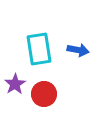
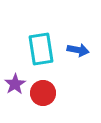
cyan rectangle: moved 2 px right
red circle: moved 1 px left, 1 px up
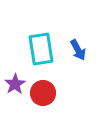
blue arrow: rotated 50 degrees clockwise
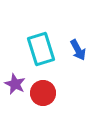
cyan rectangle: rotated 8 degrees counterclockwise
purple star: rotated 15 degrees counterclockwise
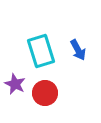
cyan rectangle: moved 2 px down
red circle: moved 2 px right
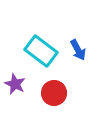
cyan rectangle: rotated 36 degrees counterclockwise
red circle: moved 9 px right
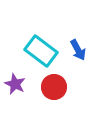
red circle: moved 6 px up
